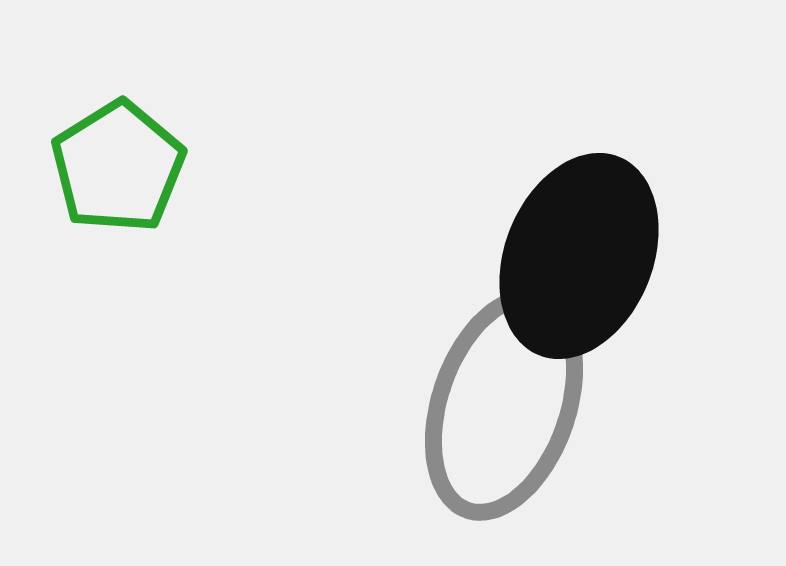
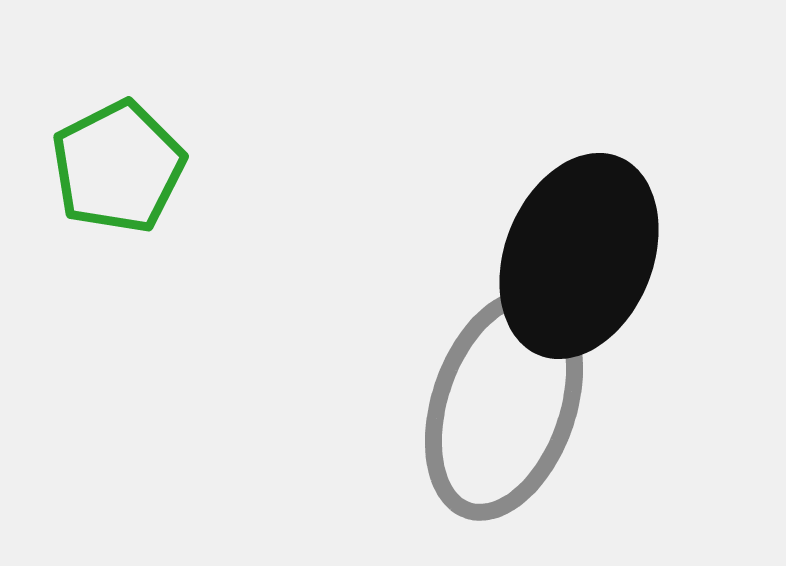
green pentagon: rotated 5 degrees clockwise
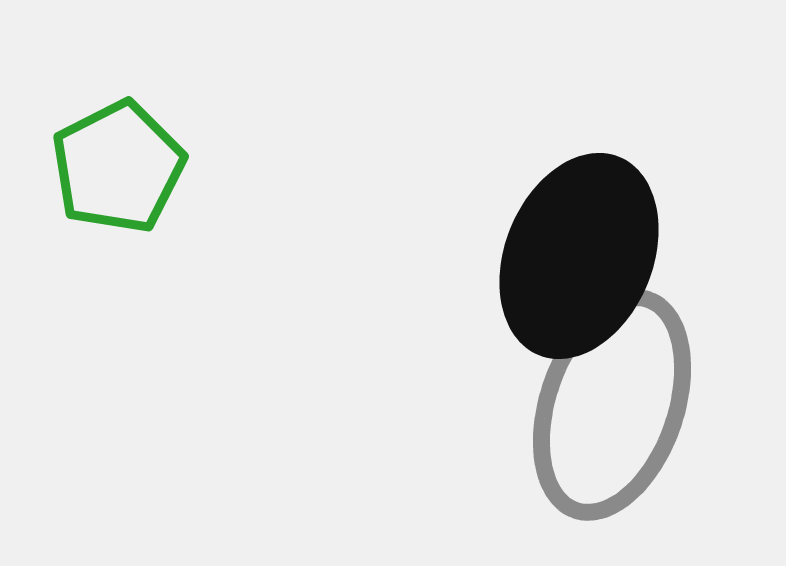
gray ellipse: moved 108 px right
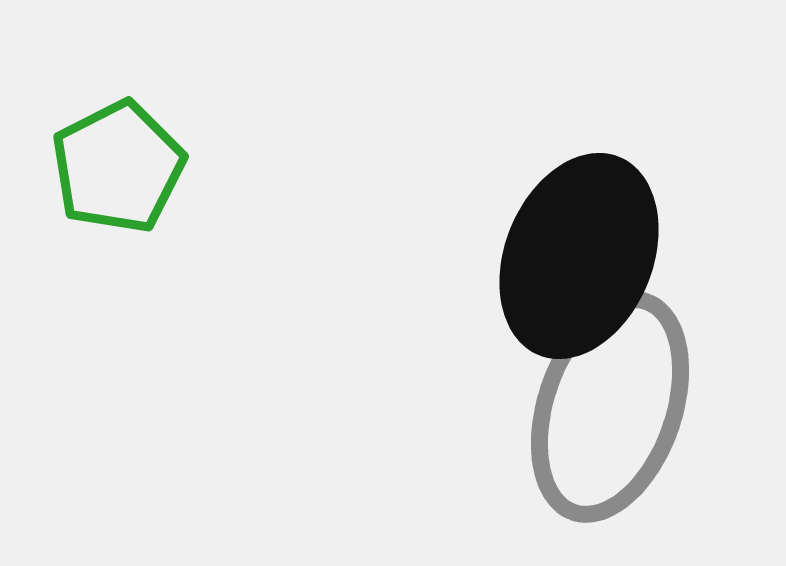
gray ellipse: moved 2 px left, 2 px down
